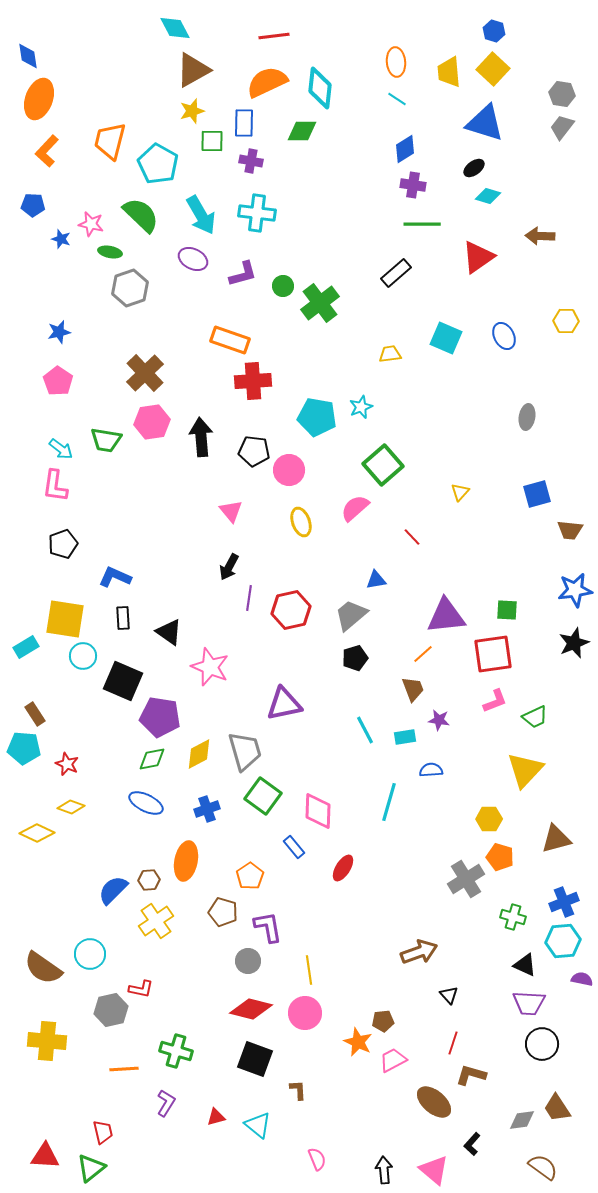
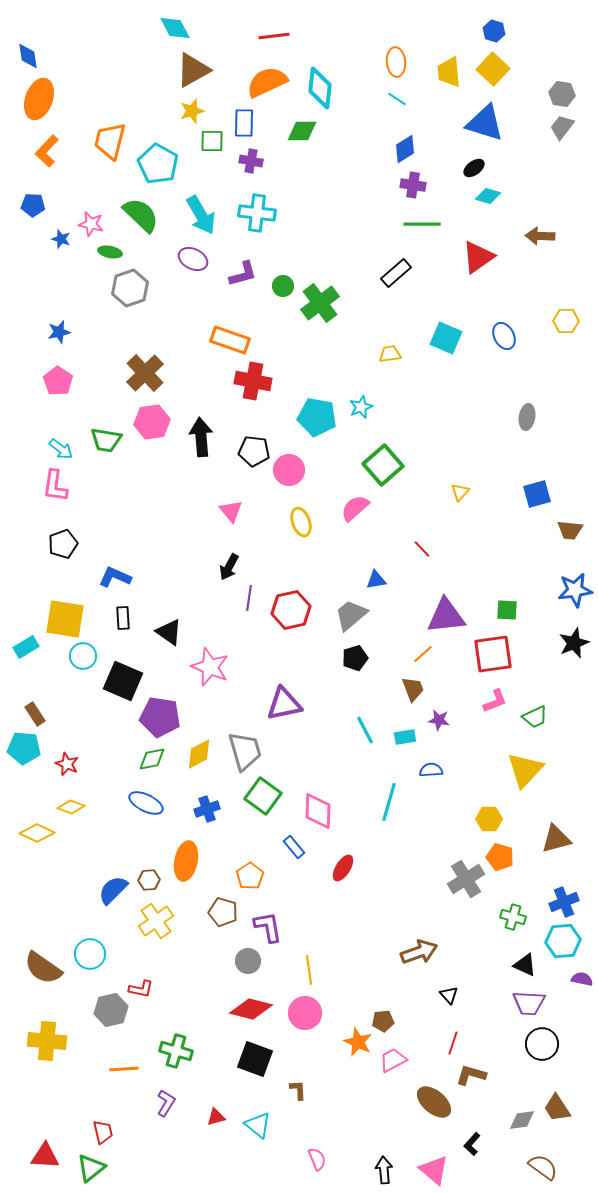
red cross at (253, 381): rotated 15 degrees clockwise
red line at (412, 537): moved 10 px right, 12 px down
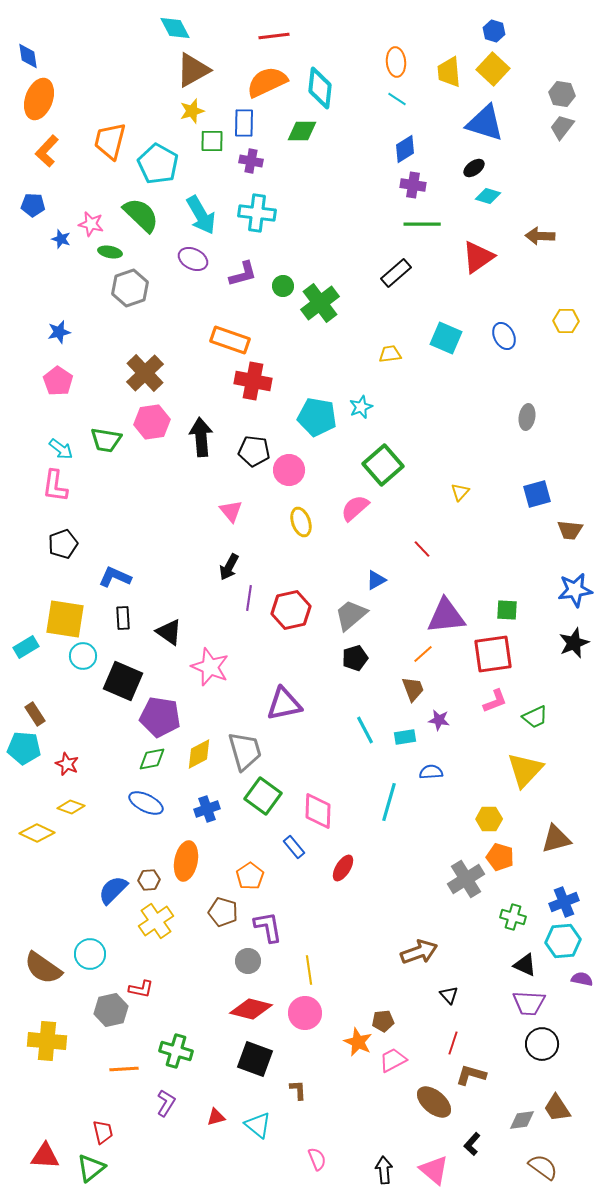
blue triangle at (376, 580): rotated 20 degrees counterclockwise
blue semicircle at (431, 770): moved 2 px down
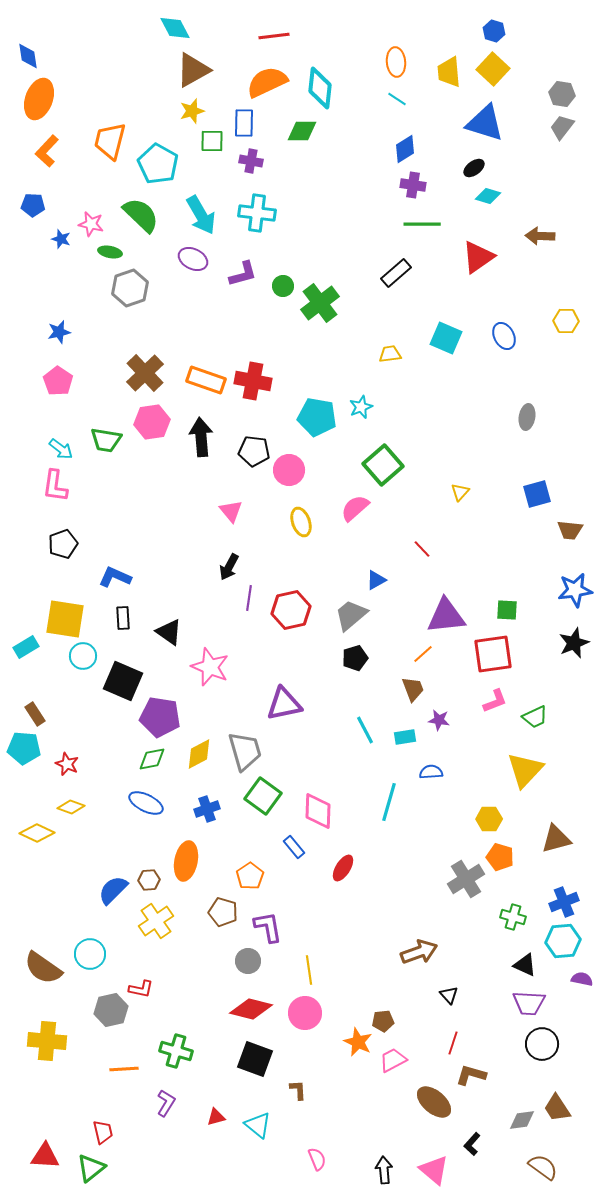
orange rectangle at (230, 340): moved 24 px left, 40 px down
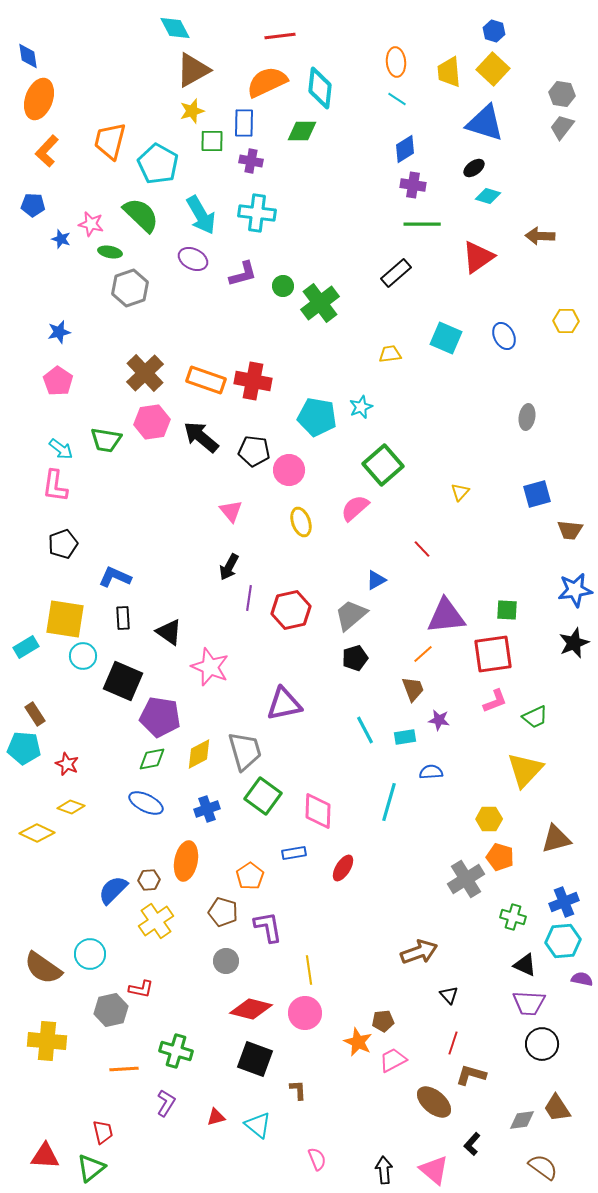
red line at (274, 36): moved 6 px right
black arrow at (201, 437): rotated 45 degrees counterclockwise
blue rectangle at (294, 847): moved 6 px down; rotated 60 degrees counterclockwise
gray circle at (248, 961): moved 22 px left
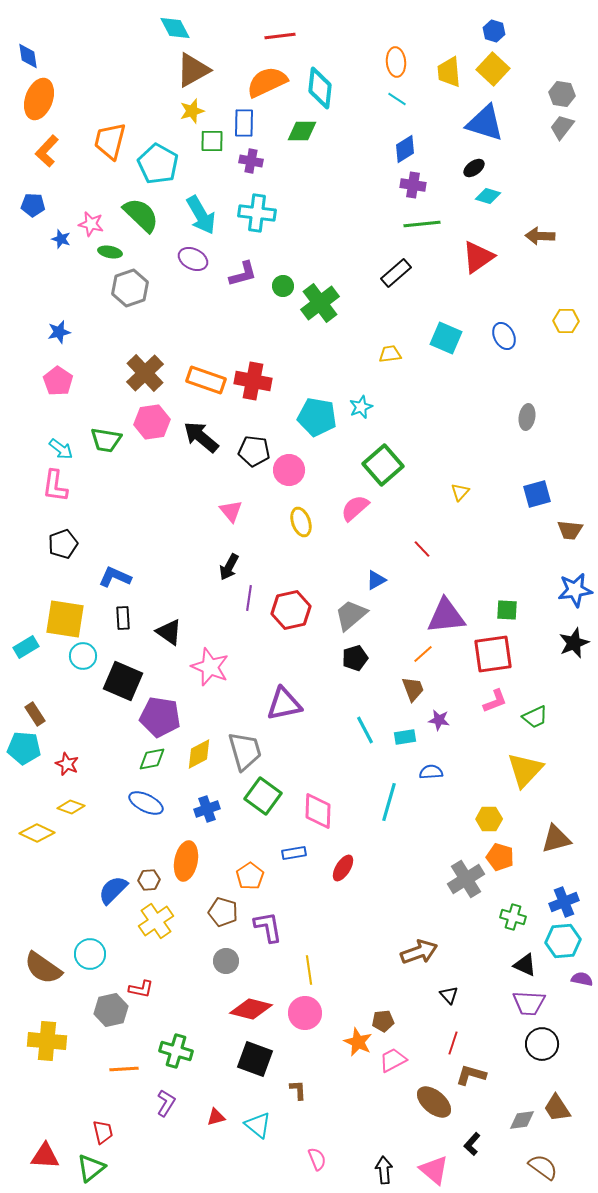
green line at (422, 224): rotated 6 degrees counterclockwise
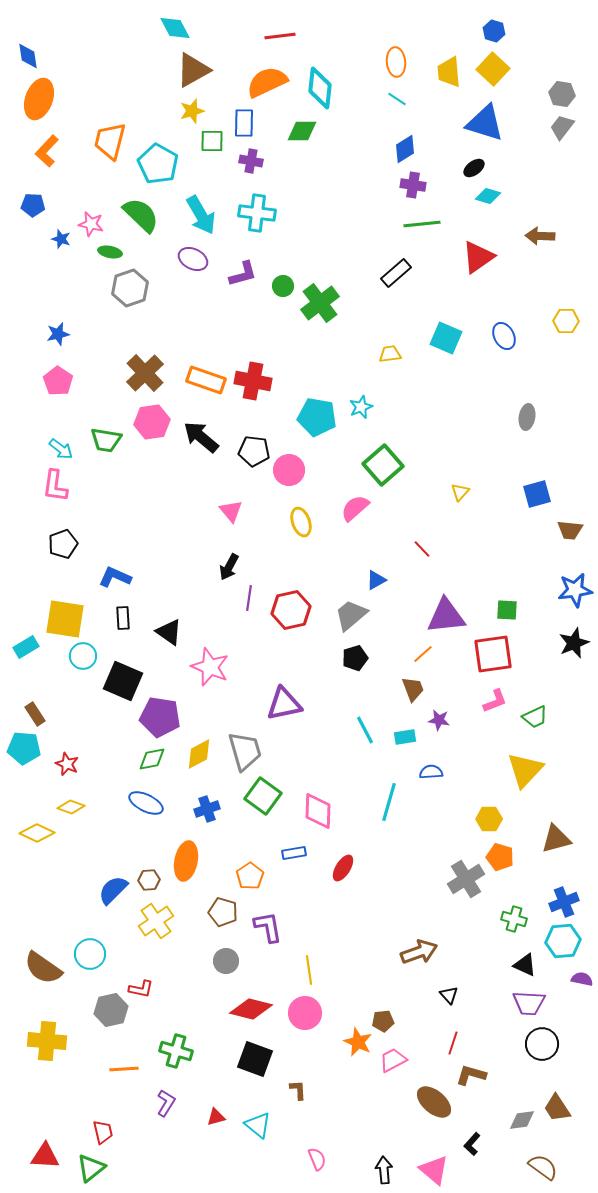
blue star at (59, 332): moved 1 px left, 2 px down
green cross at (513, 917): moved 1 px right, 2 px down
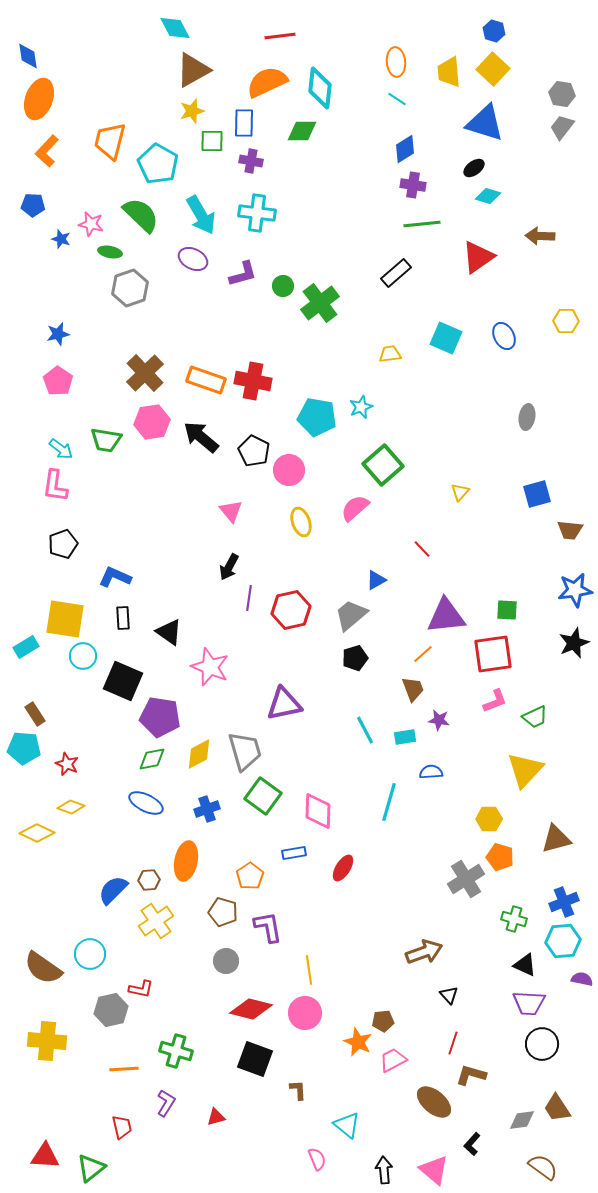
black pentagon at (254, 451): rotated 20 degrees clockwise
brown arrow at (419, 952): moved 5 px right
cyan triangle at (258, 1125): moved 89 px right
red trapezoid at (103, 1132): moved 19 px right, 5 px up
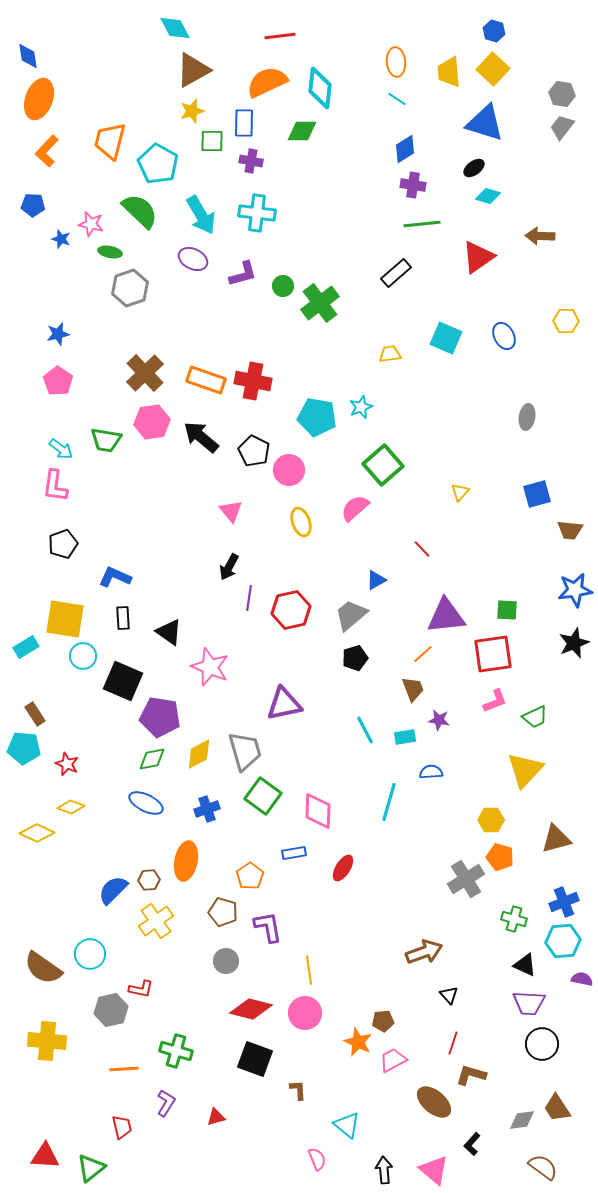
green semicircle at (141, 215): moved 1 px left, 4 px up
yellow hexagon at (489, 819): moved 2 px right, 1 px down
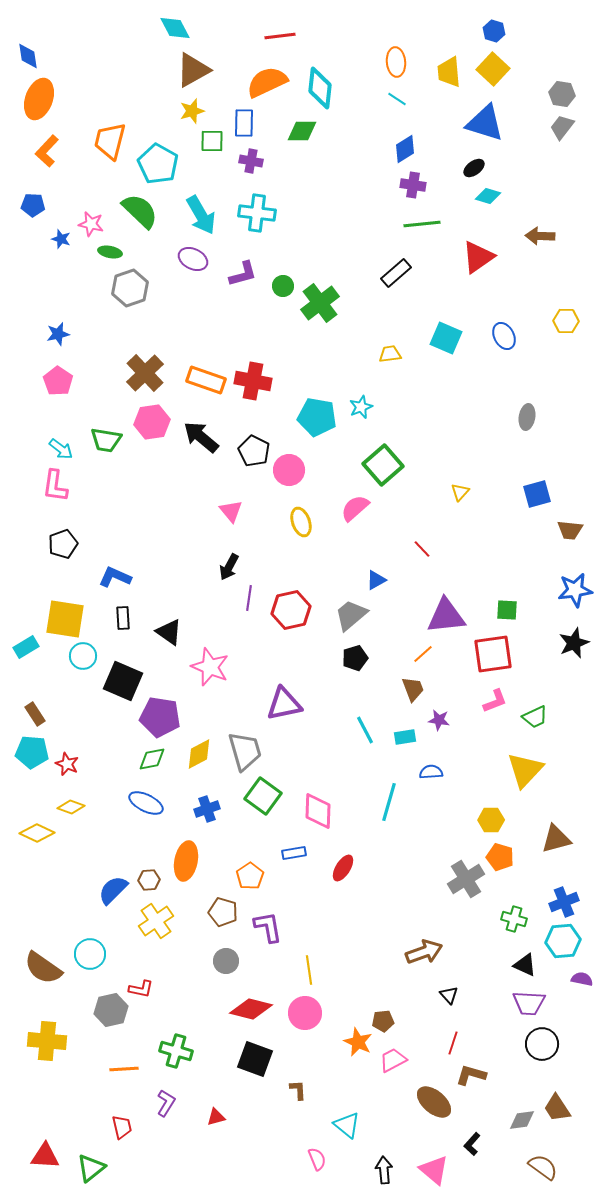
cyan pentagon at (24, 748): moved 8 px right, 4 px down
